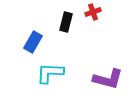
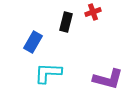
cyan L-shape: moved 2 px left
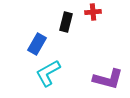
red cross: rotated 14 degrees clockwise
blue rectangle: moved 4 px right, 2 px down
cyan L-shape: rotated 32 degrees counterclockwise
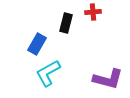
black rectangle: moved 1 px down
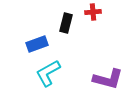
blue rectangle: rotated 40 degrees clockwise
